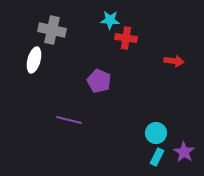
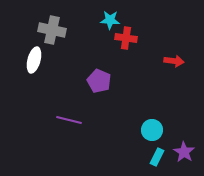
cyan circle: moved 4 px left, 3 px up
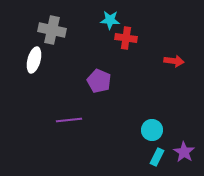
purple line: rotated 20 degrees counterclockwise
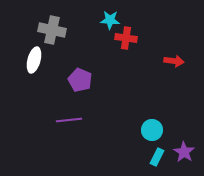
purple pentagon: moved 19 px left, 1 px up
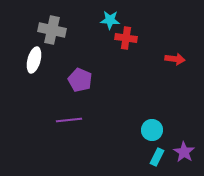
red arrow: moved 1 px right, 2 px up
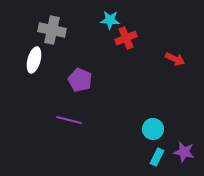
red cross: rotated 30 degrees counterclockwise
red arrow: rotated 18 degrees clockwise
purple line: rotated 20 degrees clockwise
cyan circle: moved 1 px right, 1 px up
purple star: rotated 20 degrees counterclockwise
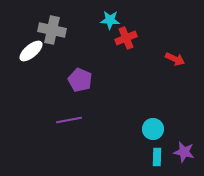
white ellipse: moved 3 px left, 9 px up; rotated 35 degrees clockwise
purple line: rotated 25 degrees counterclockwise
cyan rectangle: rotated 24 degrees counterclockwise
